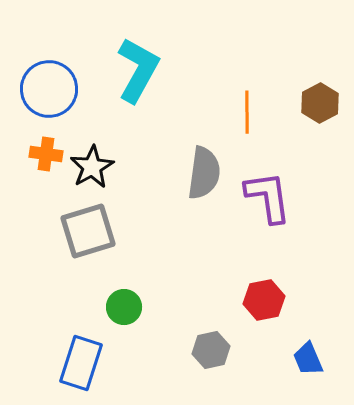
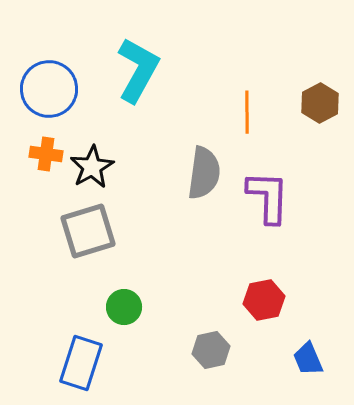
purple L-shape: rotated 10 degrees clockwise
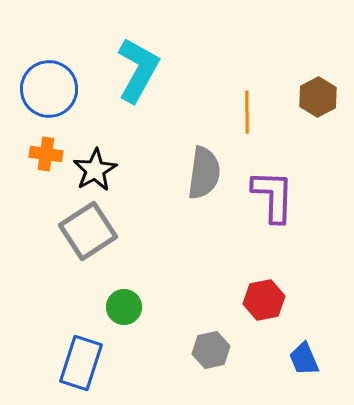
brown hexagon: moved 2 px left, 6 px up
black star: moved 3 px right, 3 px down
purple L-shape: moved 5 px right, 1 px up
gray square: rotated 16 degrees counterclockwise
blue trapezoid: moved 4 px left
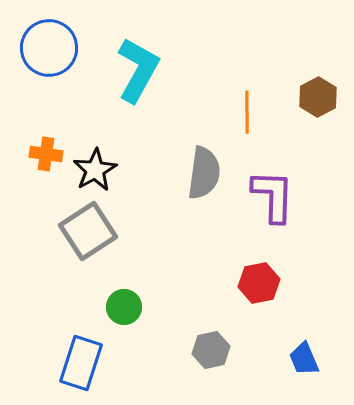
blue circle: moved 41 px up
red hexagon: moved 5 px left, 17 px up
